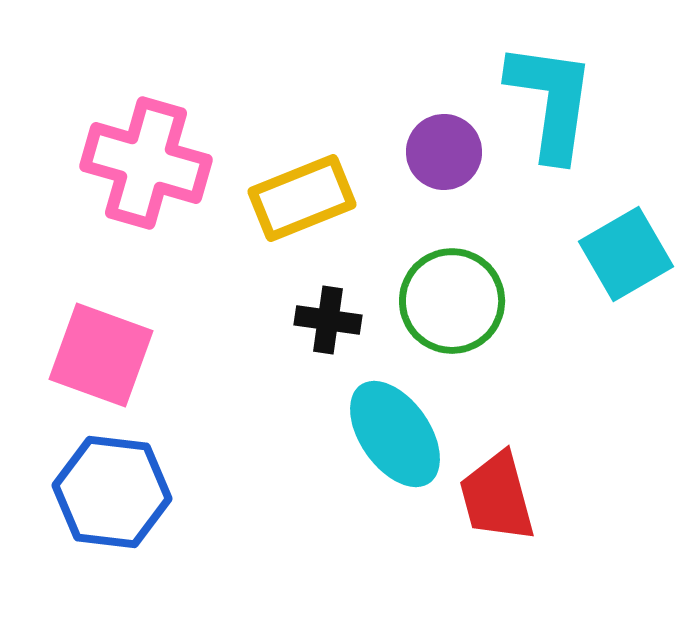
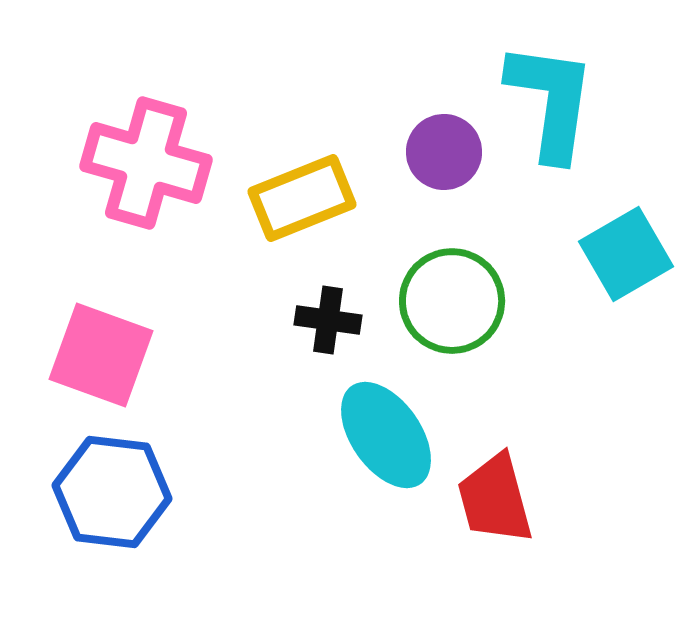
cyan ellipse: moved 9 px left, 1 px down
red trapezoid: moved 2 px left, 2 px down
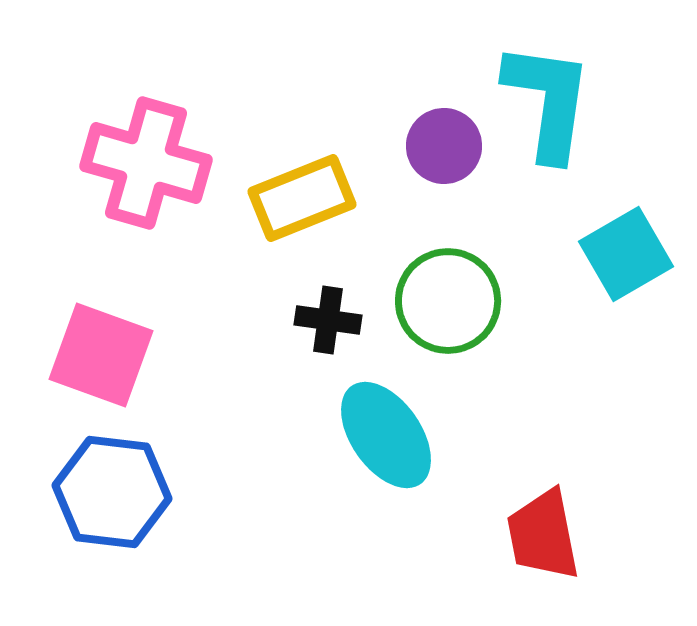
cyan L-shape: moved 3 px left
purple circle: moved 6 px up
green circle: moved 4 px left
red trapezoid: moved 48 px right, 36 px down; rotated 4 degrees clockwise
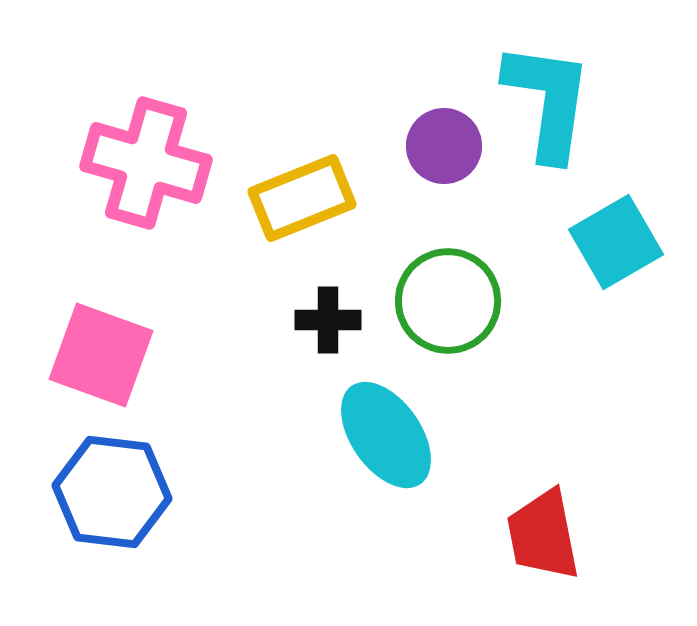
cyan square: moved 10 px left, 12 px up
black cross: rotated 8 degrees counterclockwise
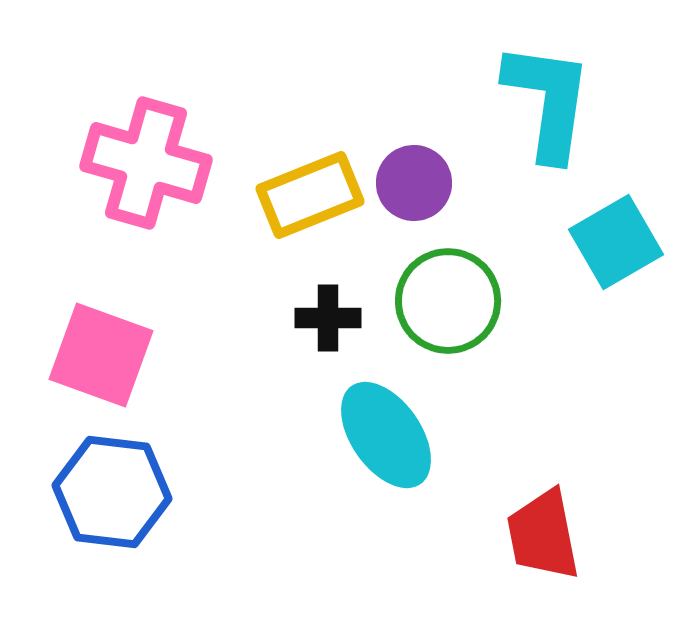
purple circle: moved 30 px left, 37 px down
yellow rectangle: moved 8 px right, 3 px up
black cross: moved 2 px up
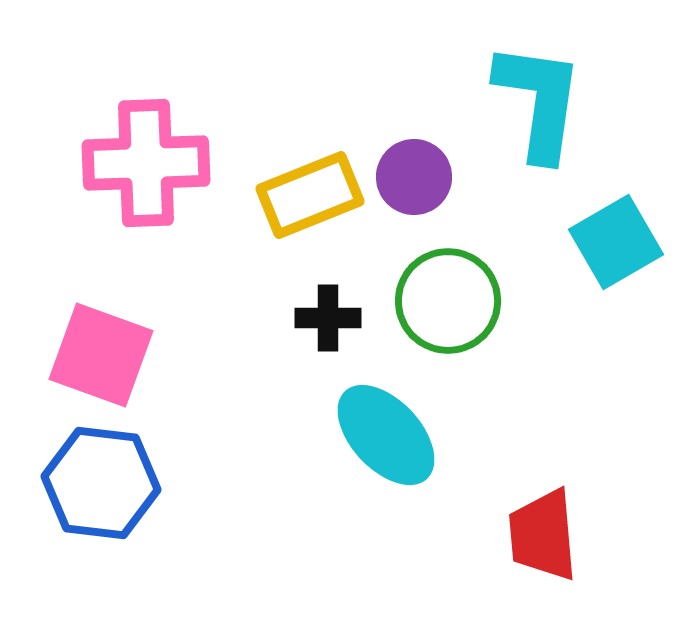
cyan L-shape: moved 9 px left
pink cross: rotated 18 degrees counterclockwise
purple circle: moved 6 px up
cyan ellipse: rotated 8 degrees counterclockwise
blue hexagon: moved 11 px left, 9 px up
red trapezoid: rotated 6 degrees clockwise
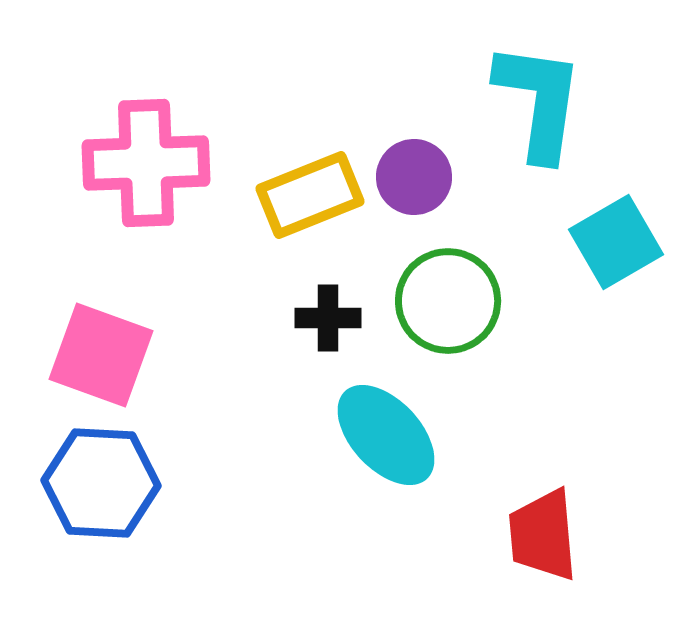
blue hexagon: rotated 4 degrees counterclockwise
